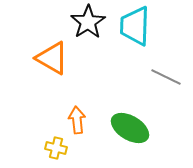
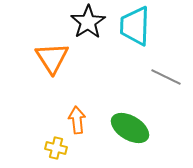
orange triangle: rotated 27 degrees clockwise
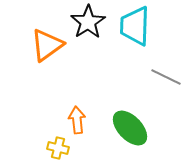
orange triangle: moved 5 px left, 13 px up; rotated 27 degrees clockwise
green ellipse: rotated 15 degrees clockwise
yellow cross: moved 2 px right
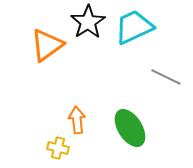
cyan trapezoid: moved 1 px left, 1 px down; rotated 63 degrees clockwise
green ellipse: rotated 12 degrees clockwise
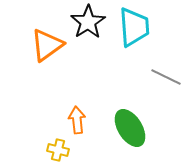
cyan trapezoid: rotated 111 degrees clockwise
yellow cross: moved 2 px down
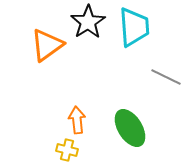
yellow cross: moved 9 px right
